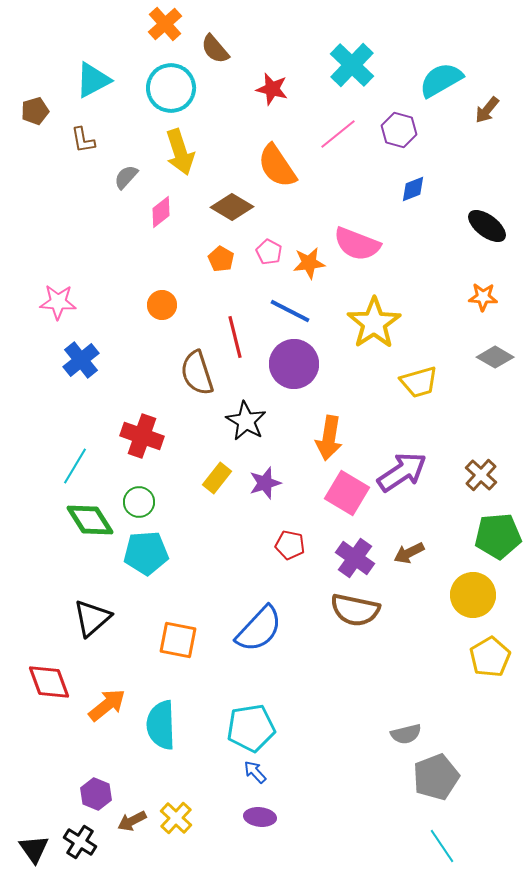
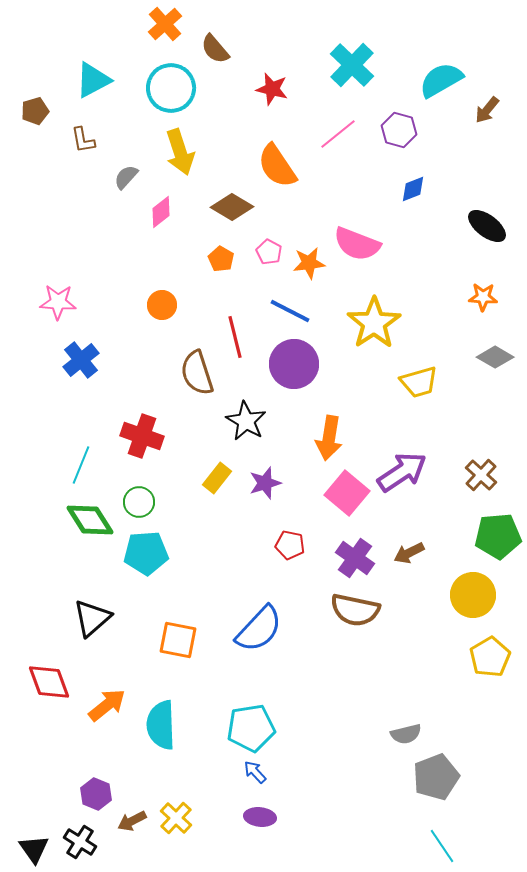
cyan line at (75, 466): moved 6 px right, 1 px up; rotated 9 degrees counterclockwise
pink square at (347, 493): rotated 9 degrees clockwise
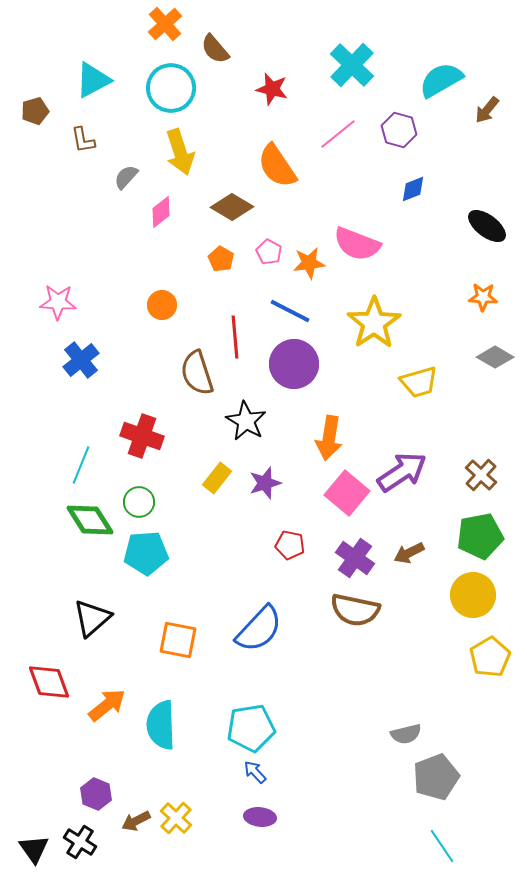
red line at (235, 337): rotated 9 degrees clockwise
green pentagon at (498, 536): moved 18 px left; rotated 6 degrees counterclockwise
brown arrow at (132, 821): moved 4 px right
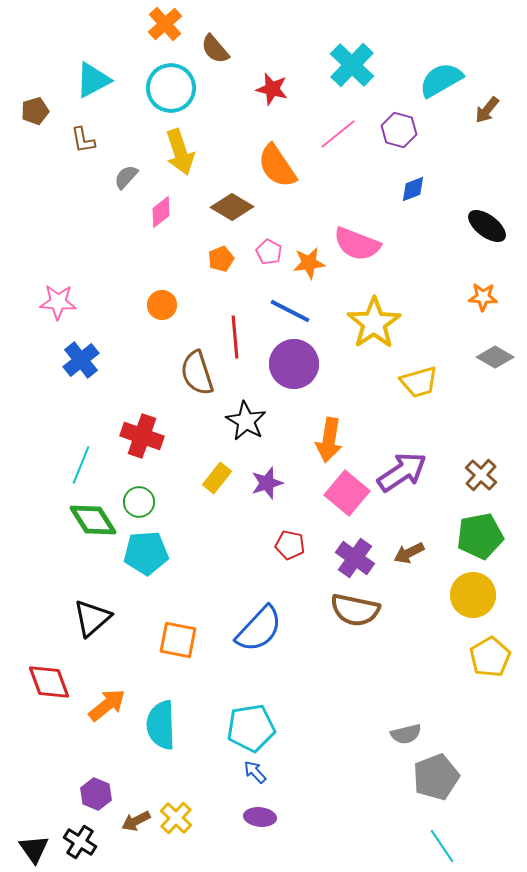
orange pentagon at (221, 259): rotated 20 degrees clockwise
orange arrow at (329, 438): moved 2 px down
purple star at (265, 483): moved 2 px right
green diamond at (90, 520): moved 3 px right
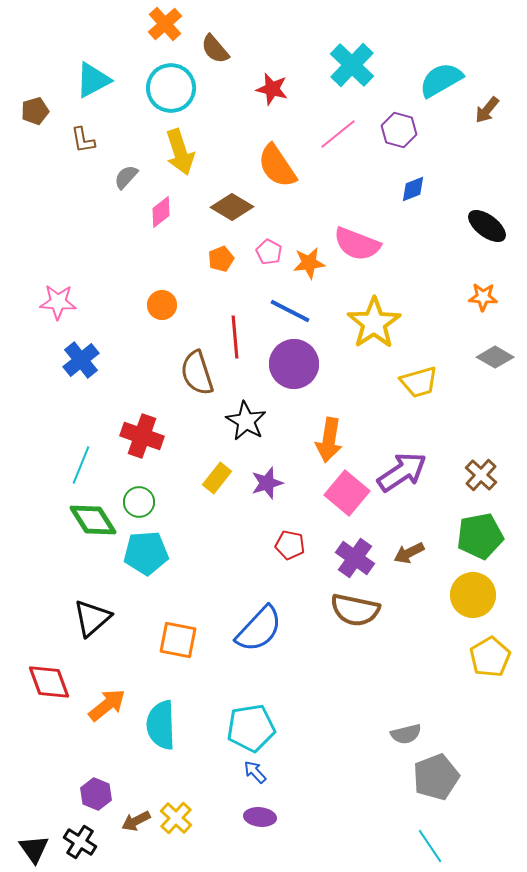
cyan line at (442, 846): moved 12 px left
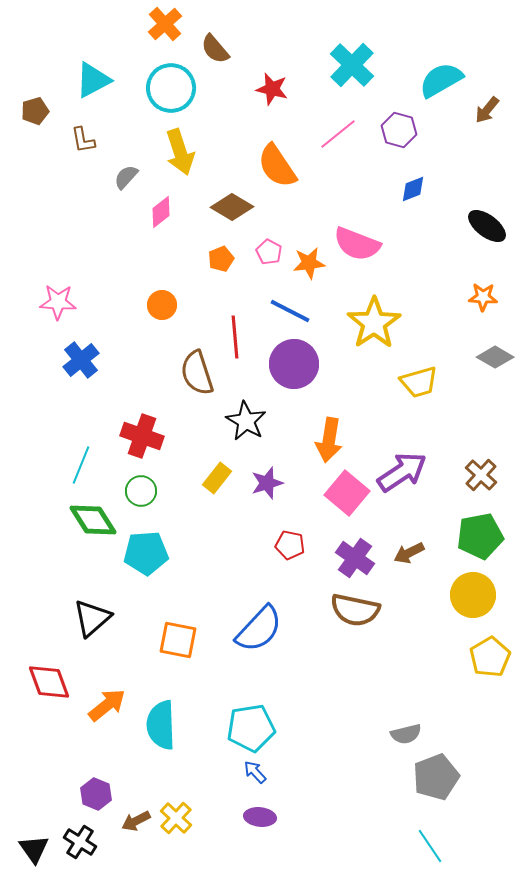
green circle at (139, 502): moved 2 px right, 11 px up
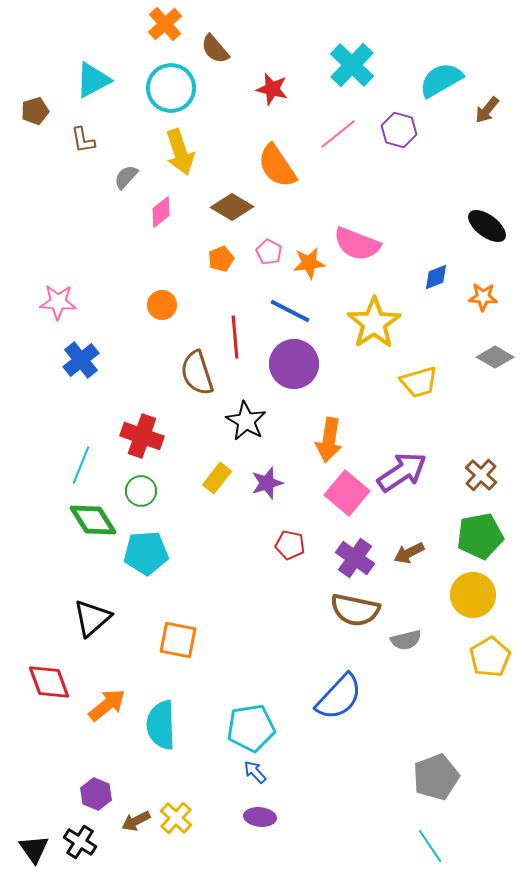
blue diamond at (413, 189): moved 23 px right, 88 px down
blue semicircle at (259, 629): moved 80 px right, 68 px down
gray semicircle at (406, 734): moved 94 px up
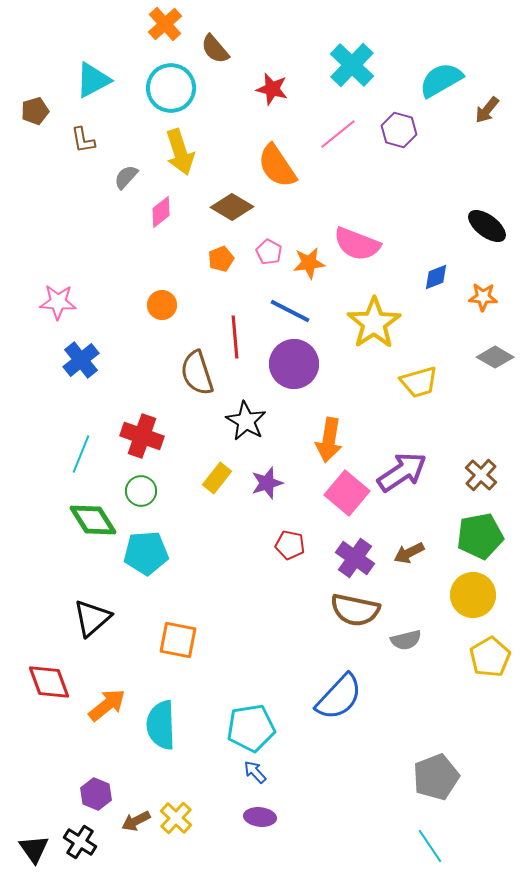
cyan line at (81, 465): moved 11 px up
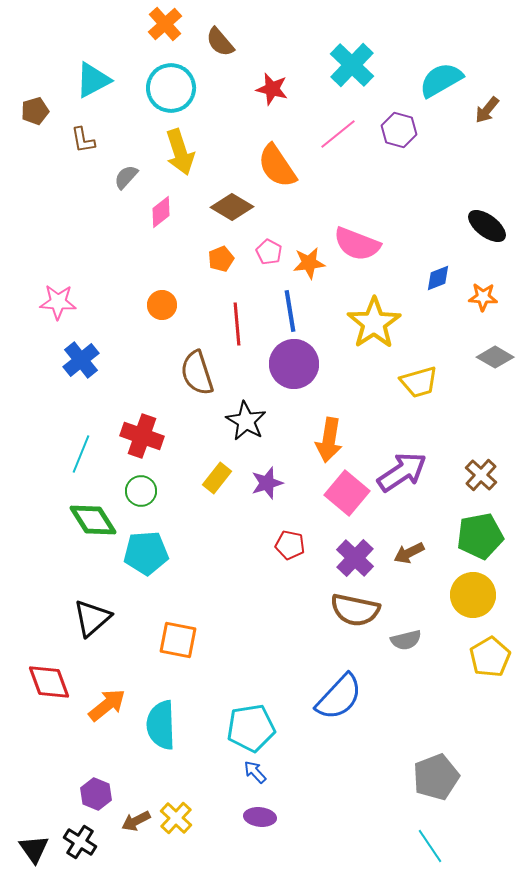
brown semicircle at (215, 49): moved 5 px right, 7 px up
blue diamond at (436, 277): moved 2 px right, 1 px down
blue line at (290, 311): rotated 54 degrees clockwise
red line at (235, 337): moved 2 px right, 13 px up
purple cross at (355, 558): rotated 9 degrees clockwise
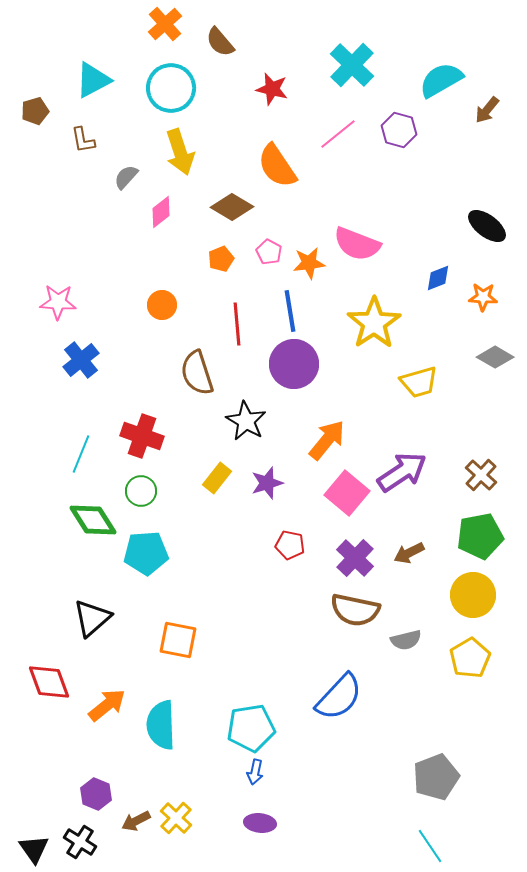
orange arrow at (329, 440): moved 2 px left; rotated 150 degrees counterclockwise
yellow pentagon at (490, 657): moved 20 px left, 1 px down
blue arrow at (255, 772): rotated 125 degrees counterclockwise
purple ellipse at (260, 817): moved 6 px down
